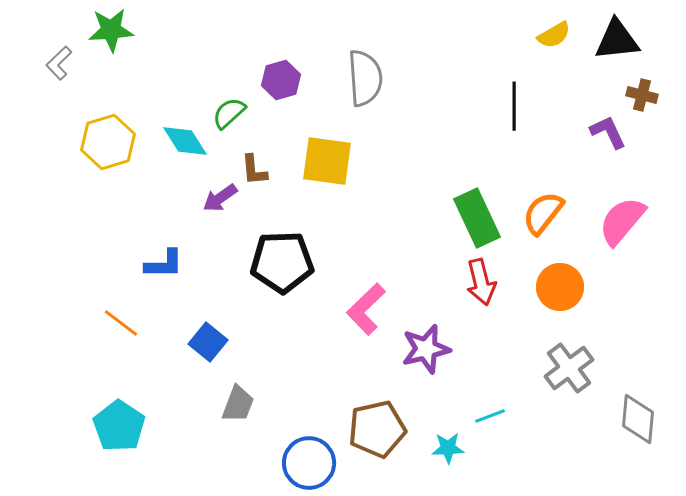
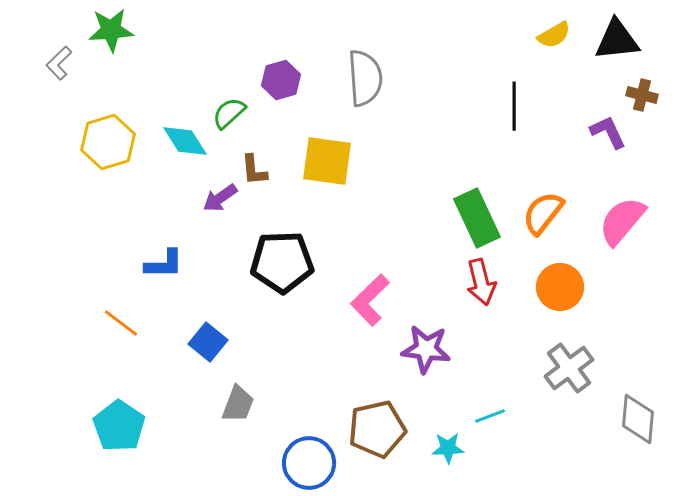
pink L-shape: moved 4 px right, 9 px up
purple star: rotated 21 degrees clockwise
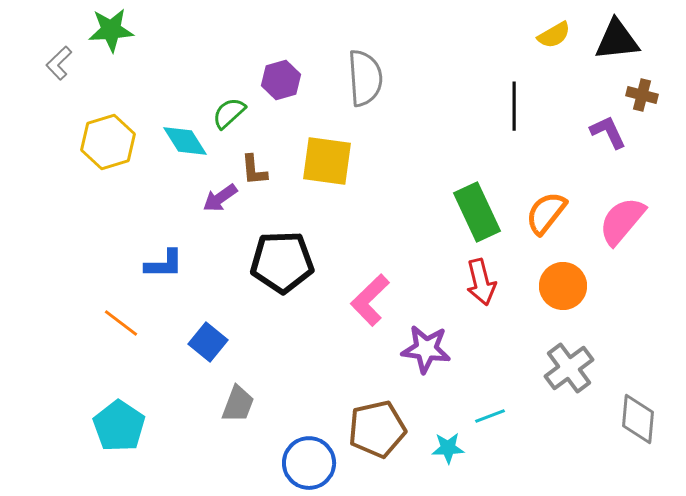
orange semicircle: moved 3 px right
green rectangle: moved 6 px up
orange circle: moved 3 px right, 1 px up
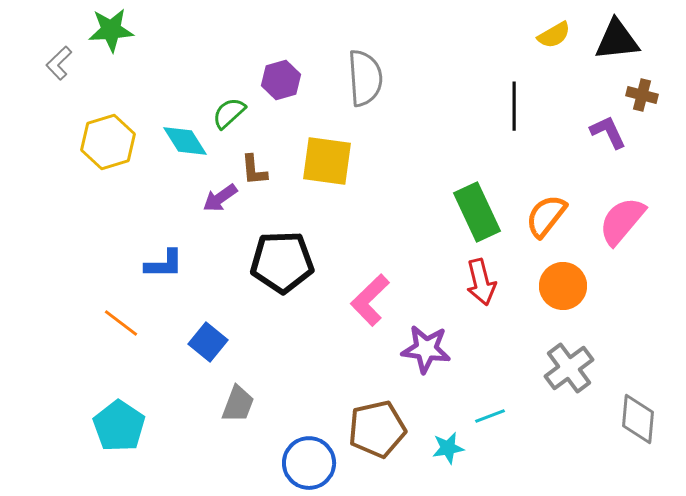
orange semicircle: moved 3 px down
cyan star: rotated 8 degrees counterclockwise
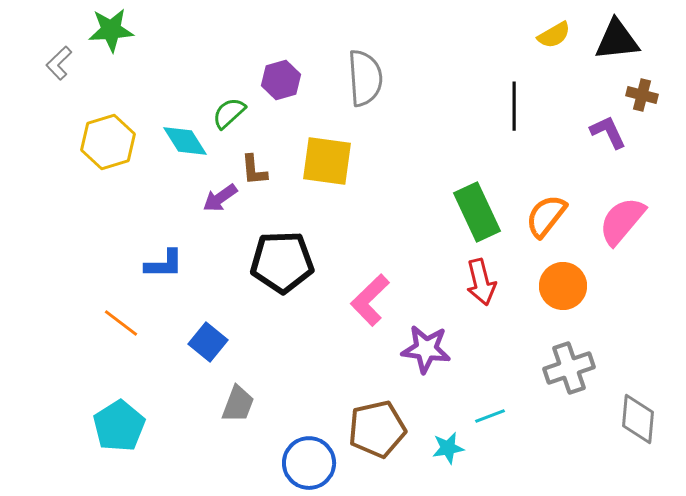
gray cross: rotated 18 degrees clockwise
cyan pentagon: rotated 6 degrees clockwise
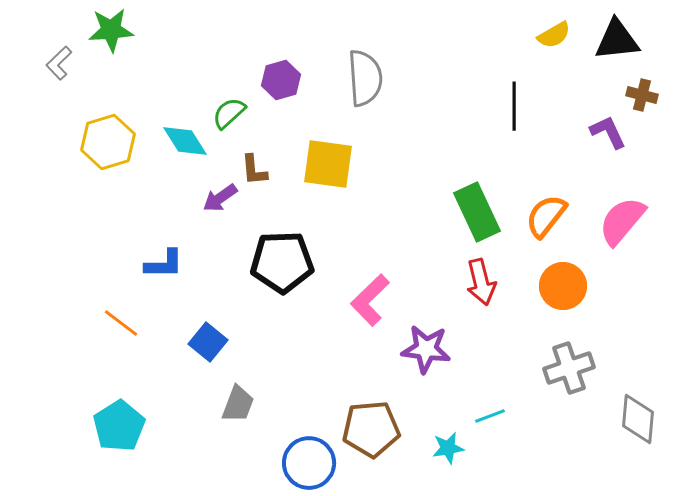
yellow square: moved 1 px right, 3 px down
brown pentagon: moved 6 px left; rotated 8 degrees clockwise
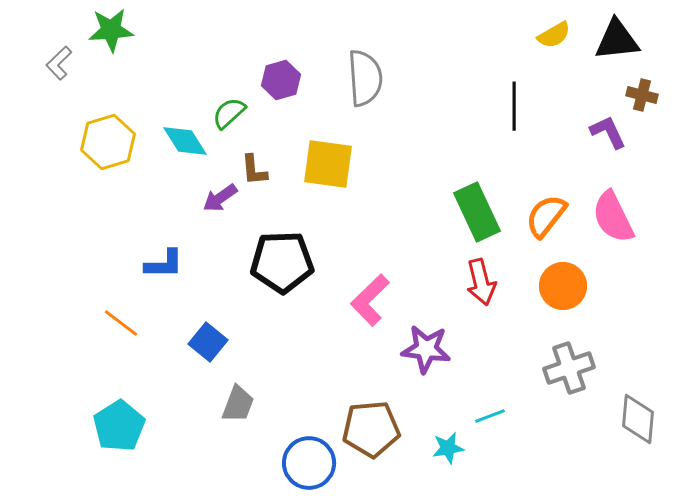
pink semicircle: moved 9 px left, 4 px up; rotated 66 degrees counterclockwise
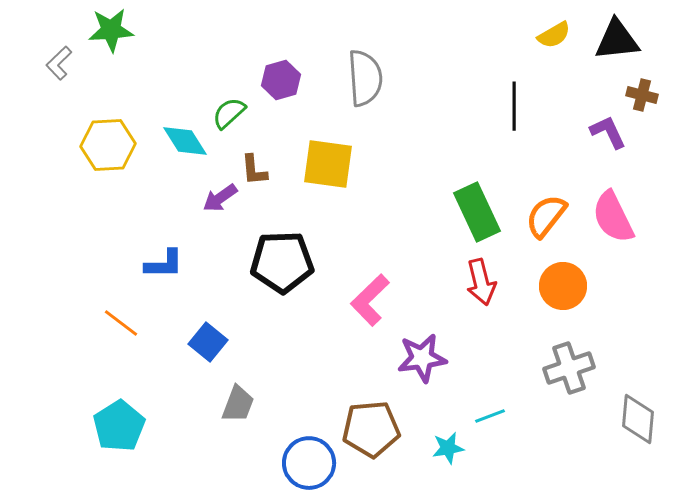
yellow hexagon: moved 3 px down; rotated 14 degrees clockwise
purple star: moved 4 px left, 9 px down; rotated 15 degrees counterclockwise
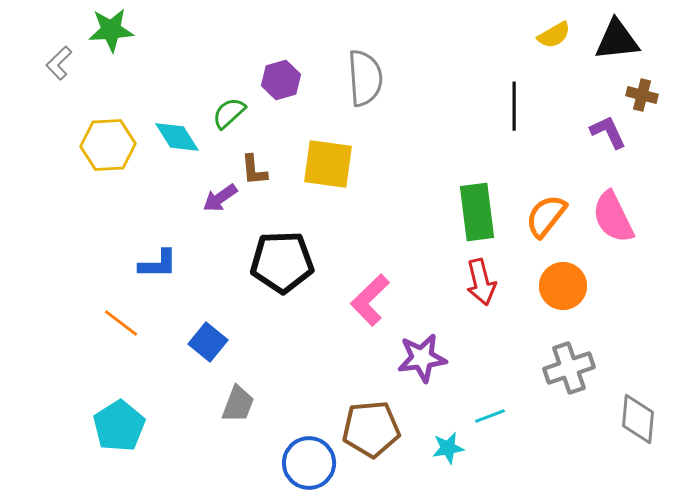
cyan diamond: moved 8 px left, 4 px up
green rectangle: rotated 18 degrees clockwise
blue L-shape: moved 6 px left
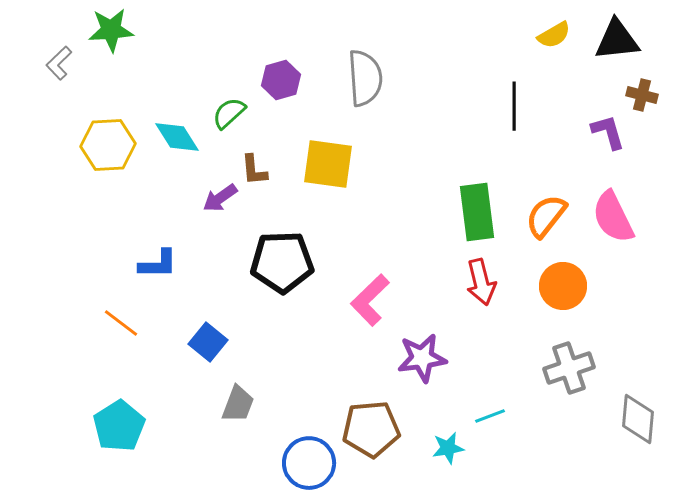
purple L-shape: rotated 9 degrees clockwise
